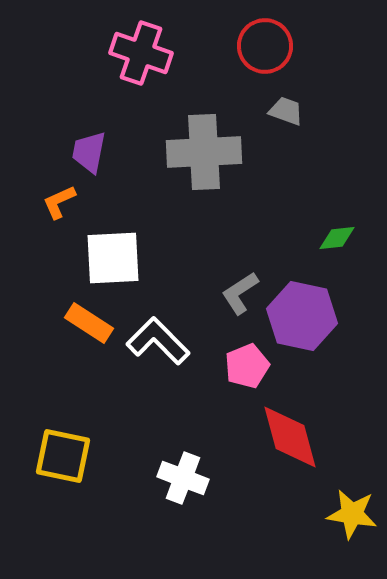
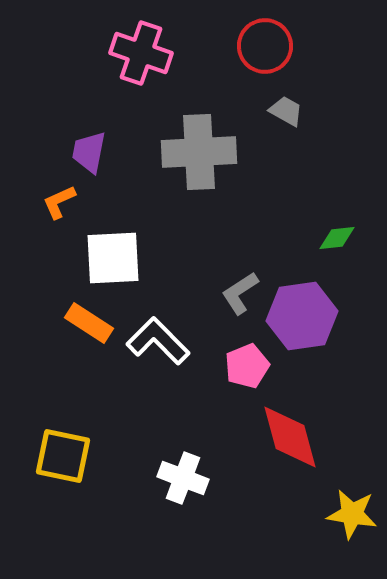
gray trapezoid: rotated 9 degrees clockwise
gray cross: moved 5 px left
purple hexagon: rotated 20 degrees counterclockwise
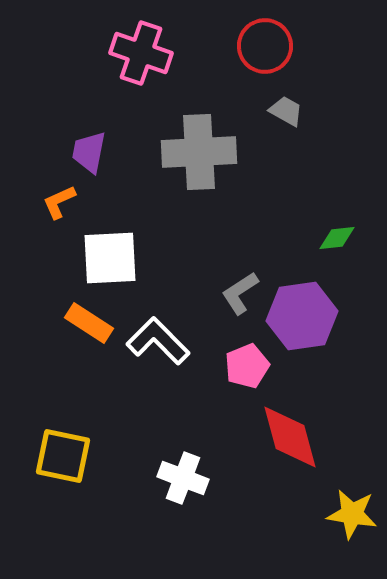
white square: moved 3 px left
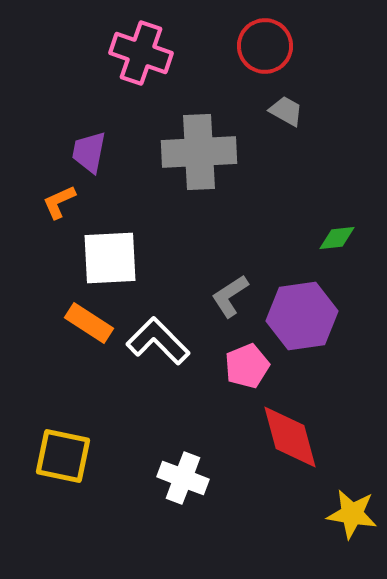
gray L-shape: moved 10 px left, 3 px down
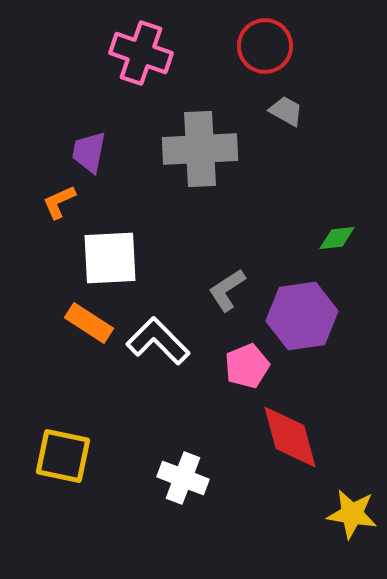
gray cross: moved 1 px right, 3 px up
gray L-shape: moved 3 px left, 6 px up
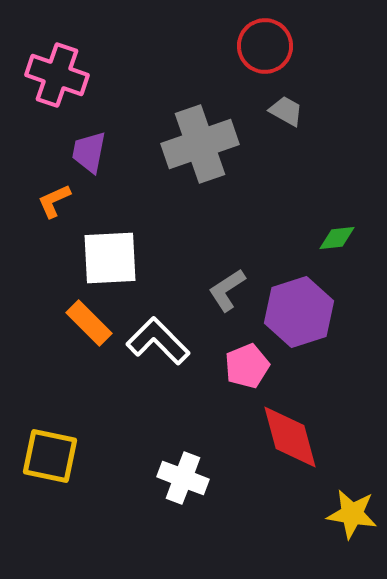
pink cross: moved 84 px left, 22 px down
gray cross: moved 5 px up; rotated 16 degrees counterclockwise
orange L-shape: moved 5 px left, 1 px up
purple hexagon: moved 3 px left, 4 px up; rotated 10 degrees counterclockwise
orange rectangle: rotated 12 degrees clockwise
yellow square: moved 13 px left
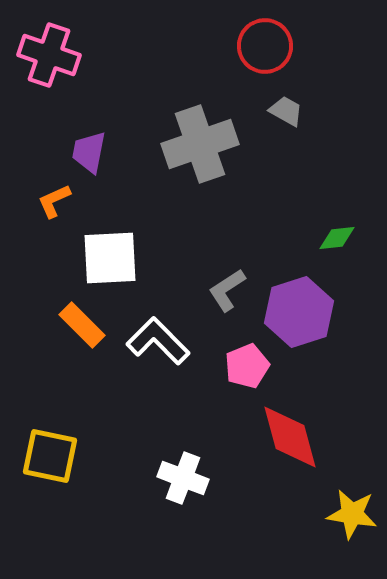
pink cross: moved 8 px left, 20 px up
orange rectangle: moved 7 px left, 2 px down
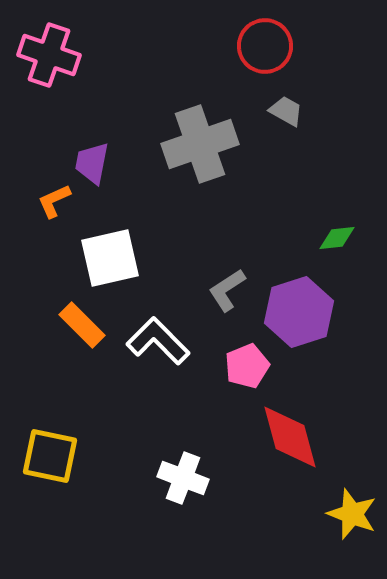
purple trapezoid: moved 3 px right, 11 px down
white square: rotated 10 degrees counterclockwise
yellow star: rotated 12 degrees clockwise
